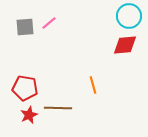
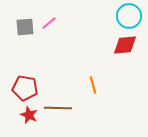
red star: rotated 24 degrees counterclockwise
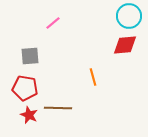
pink line: moved 4 px right
gray square: moved 5 px right, 29 px down
orange line: moved 8 px up
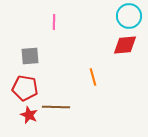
pink line: moved 1 px right, 1 px up; rotated 49 degrees counterclockwise
brown line: moved 2 px left, 1 px up
